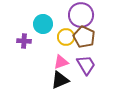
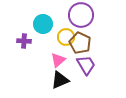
brown pentagon: moved 4 px left, 6 px down
pink triangle: moved 3 px left, 2 px up; rotated 21 degrees counterclockwise
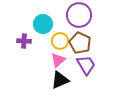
purple circle: moved 2 px left
yellow circle: moved 6 px left, 4 px down
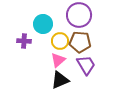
brown pentagon: moved 1 px up; rotated 20 degrees counterclockwise
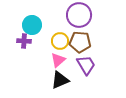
cyan circle: moved 11 px left, 1 px down
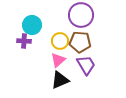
purple circle: moved 2 px right
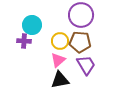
black triangle: rotated 12 degrees clockwise
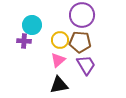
purple circle: moved 1 px right
yellow circle: moved 1 px up
black triangle: moved 1 px left, 5 px down
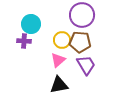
cyan circle: moved 1 px left, 1 px up
yellow circle: moved 2 px right
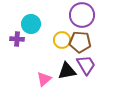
purple cross: moved 7 px left, 2 px up
pink triangle: moved 14 px left, 19 px down
black triangle: moved 8 px right, 14 px up
